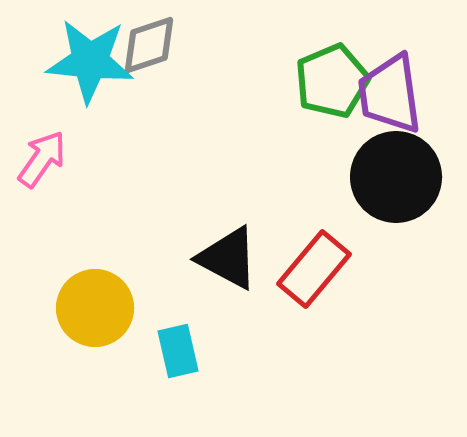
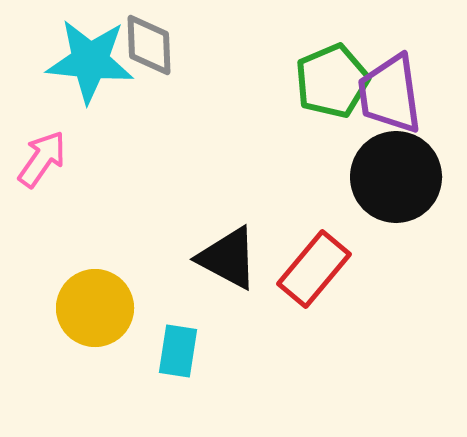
gray diamond: rotated 74 degrees counterclockwise
cyan rectangle: rotated 22 degrees clockwise
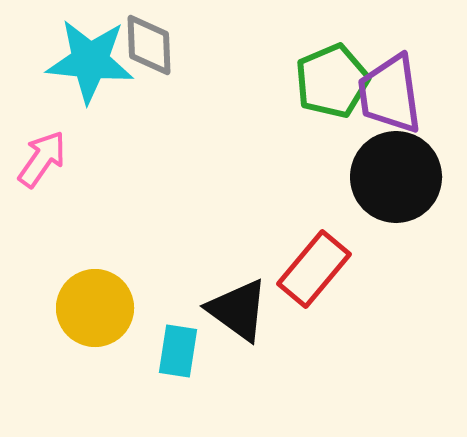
black triangle: moved 10 px right, 52 px down; rotated 8 degrees clockwise
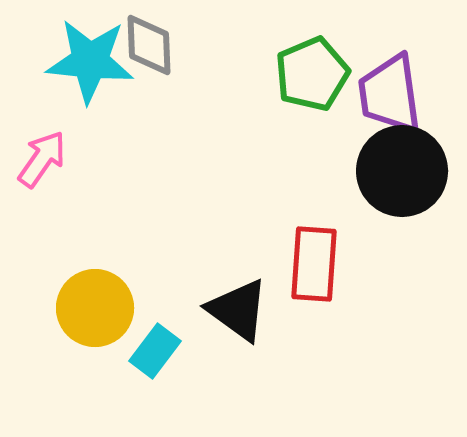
green pentagon: moved 20 px left, 7 px up
black circle: moved 6 px right, 6 px up
red rectangle: moved 5 px up; rotated 36 degrees counterclockwise
cyan rectangle: moved 23 px left; rotated 28 degrees clockwise
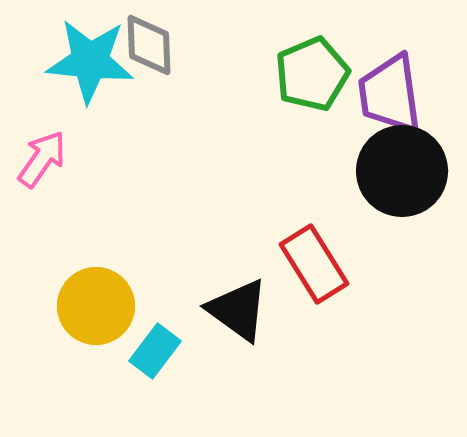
red rectangle: rotated 36 degrees counterclockwise
yellow circle: moved 1 px right, 2 px up
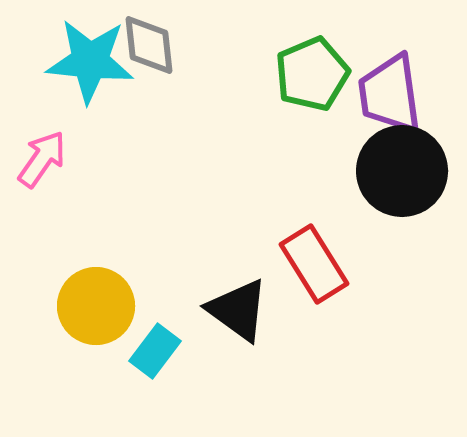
gray diamond: rotated 4 degrees counterclockwise
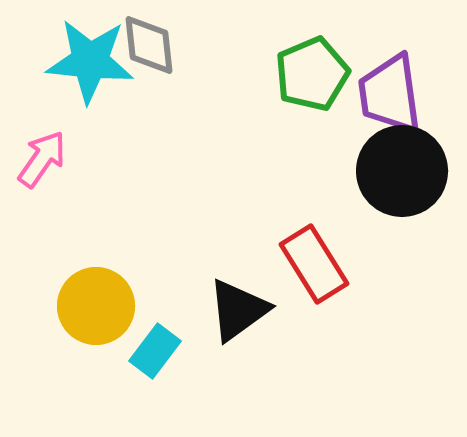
black triangle: rotated 48 degrees clockwise
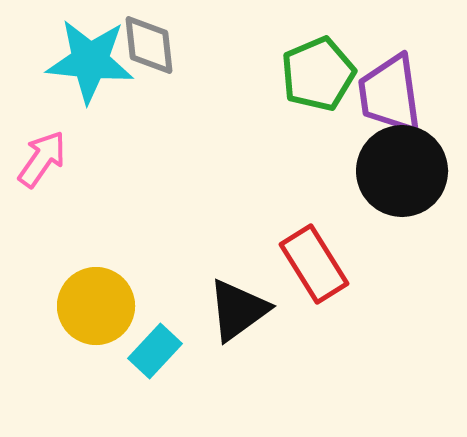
green pentagon: moved 6 px right
cyan rectangle: rotated 6 degrees clockwise
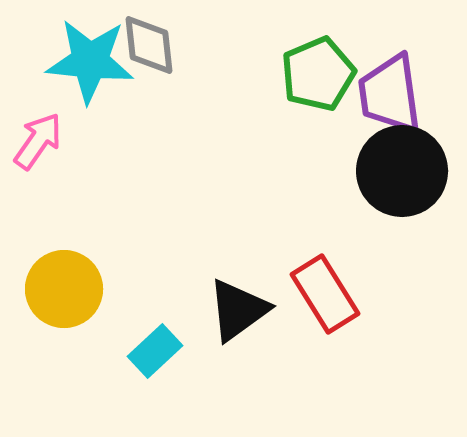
pink arrow: moved 4 px left, 18 px up
red rectangle: moved 11 px right, 30 px down
yellow circle: moved 32 px left, 17 px up
cyan rectangle: rotated 4 degrees clockwise
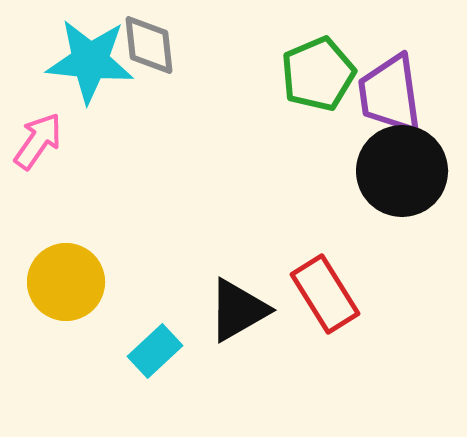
yellow circle: moved 2 px right, 7 px up
black triangle: rotated 6 degrees clockwise
